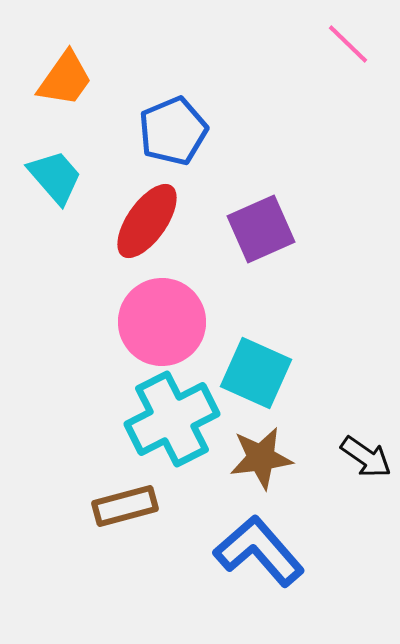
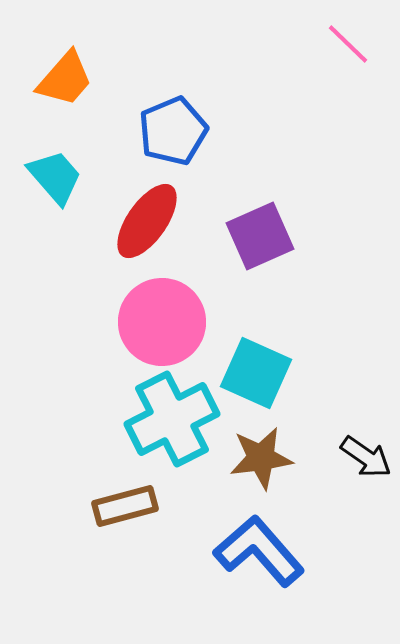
orange trapezoid: rotated 6 degrees clockwise
purple square: moved 1 px left, 7 px down
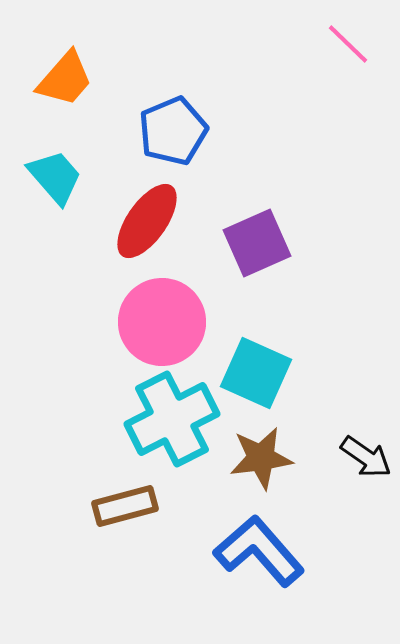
purple square: moved 3 px left, 7 px down
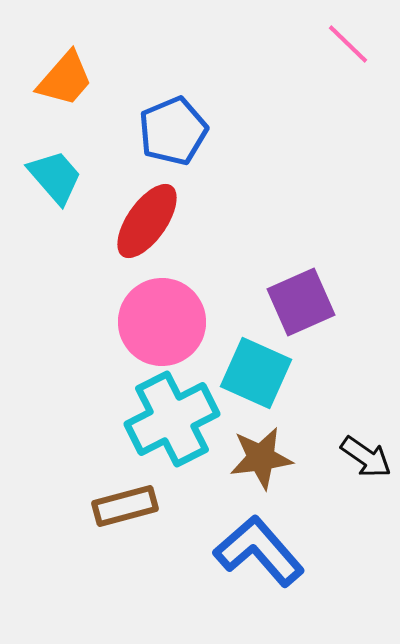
purple square: moved 44 px right, 59 px down
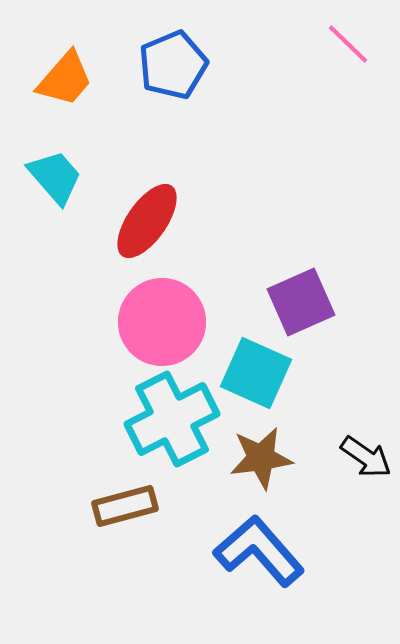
blue pentagon: moved 66 px up
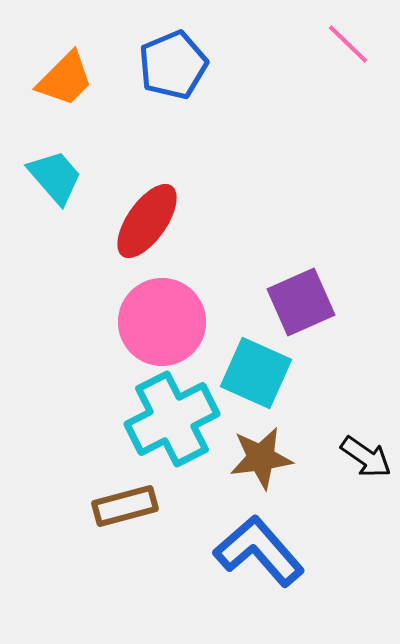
orange trapezoid: rotated 4 degrees clockwise
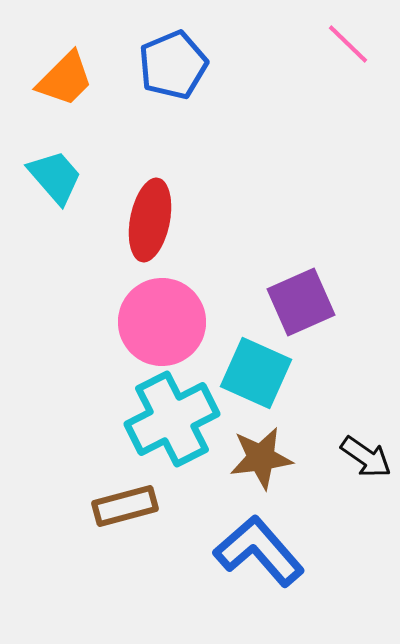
red ellipse: moved 3 px right, 1 px up; rotated 24 degrees counterclockwise
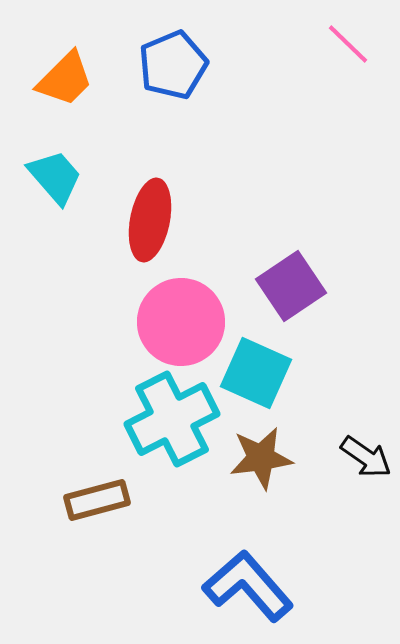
purple square: moved 10 px left, 16 px up; rotated 10 degrees counterclockwise
pink circle: moved 19 px right
brown rectangle: moved 28 px left, 6 px up
blue L-shape: moved 11 px left, 35 px down
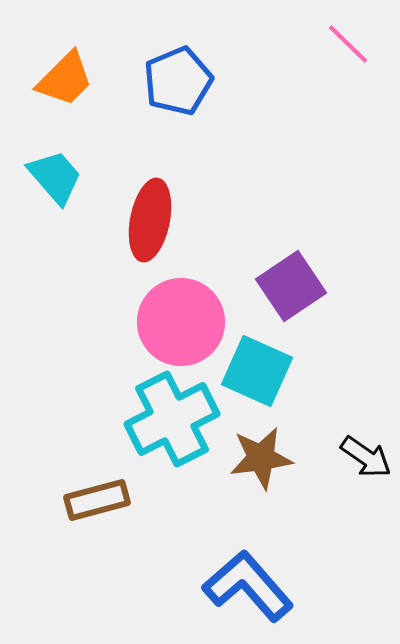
blue pentagon: moved 5 px right, 16 px down
cyan square: moved 1 px right, 2 px up
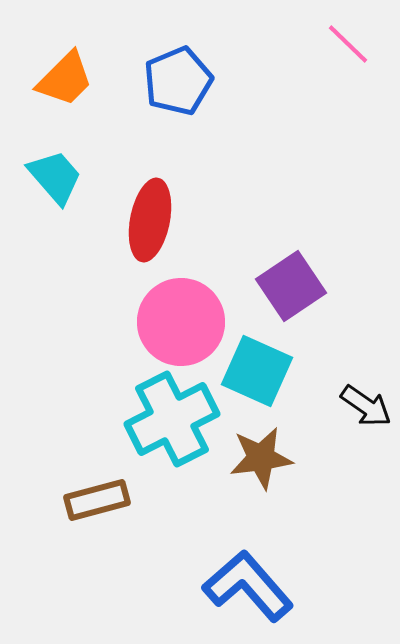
black arrow: moved 51 px up
